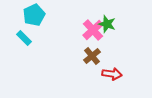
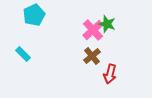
cyan rectangle: moved 1 px left, 16 px down
red arrow: moved 2 px left; rotated 96 degrees clockwise
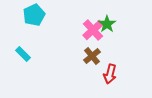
green star: rotated 18 degrees clockwise
